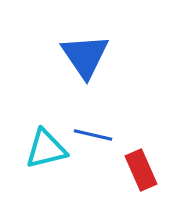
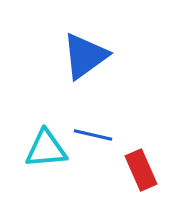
blue triangle: rotated 28 degrees clockwise
cyan triangle: rotated 9 degrees clockwise
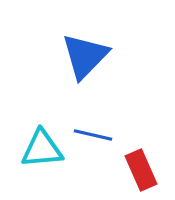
blue triangle: rotated 10 degrees counterclockwise
cyan triangle: moved 4 px left
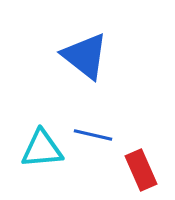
blue triangle: rotated 36 degrees counterclockwise
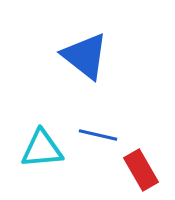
blue line: moved 5 px right
red rectangle: rotated 6 degrees counterclockwise
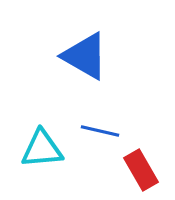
blue triangle: rotated 8 degrees counterclockwise
blue line: moved 2 px right, 4 px up
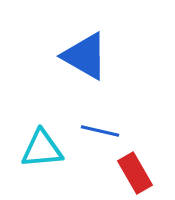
red rectangle: moved 6 px left, 3 px down
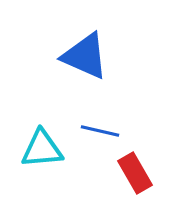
blue triangle: rotated 6 degrees counterclockwise
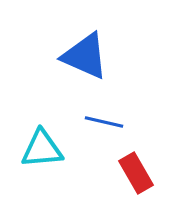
blue line: moved 4 px right, 9 px up
red rectangle: moved 1 px right
